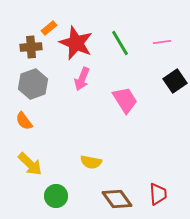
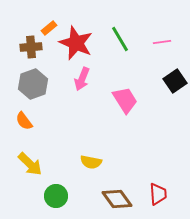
green line: moved 4 px up
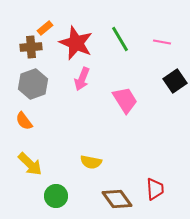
orange rectangle: moved 4 px left
pink line: rotated 18 degrees clockwise
red trapezoid: moved 3 px left, 5 px up
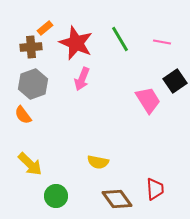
pink trapezoid: moved 23 px right
orange semicircle: moved 1 px left, 6 px up
yellow semicircle: moved 7 px right
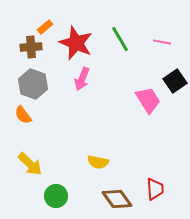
orange rectangle: moved 1 px up
gray hexagon: rotated 20 degrees counterclockwise
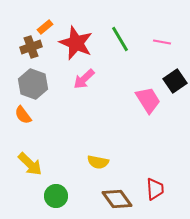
brown cross: rotated 15 degrees counterclockwise
pink arrow: moved 2 px right; rotated 25 degrees clockwise
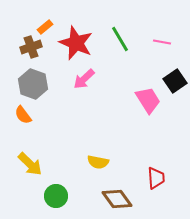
red trapezoid: moved 1 px right, 11 px up
